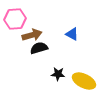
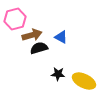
pink hexagon: rotated 10 degrees counterclockwise
blue triangle: moved 11 px left, 3 px down
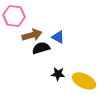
pink hexagon: moved 1 px left, 3 px up; rotated 20 degrees clockwise
blue triangle: moved 3 px left
black semicircle: moved 2 px right
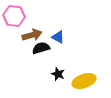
black star: rotated 16 degrees clockwise
yellow ellipse: rotated 45 degrees counterclockwise
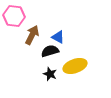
brown arrow: rotated 48 degrees counterclockwise
black semicircle: moved 9 px right, 3 px down
black star: moved 8 px left
yellow ellipse: moved 9 px left, 15 px up
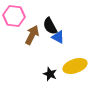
black semicircle: moved 25 px up; rotated 102 degrees counterclockwise
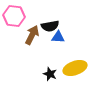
black semicircle: rotated 72 degrees counterclockwise
blue triangle: rotated 24 degrees counterclockwise
yellow ellipse: moved 2 px down
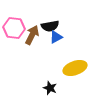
pink hexagon: moved 12 px down
blue triangle: moved 2 px left; rotated 32 degrees counterclockwise
black star: moved 14 px down
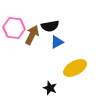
blue triangle: moved 1 px right, 5 px down
yellow ellipse: rotated 10 degrees counterclockwise
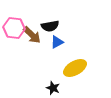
brown arrow: rotated 108 degrees clockwise
black star: moved 3 px right
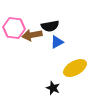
brown arrow: rotated 126 degrees clockwise
